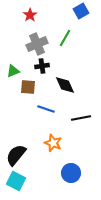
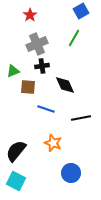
green line: moved 9 px right
black semicircle: moved 4 px up
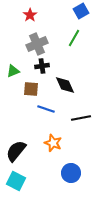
brown square: moved 3 px right, 2 px down
